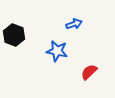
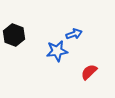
blue arrow: moved 10 px down
blue star: rotated 20 degrees counterclockwise
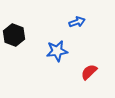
blue arrow: moved 3 px right, 12 px up
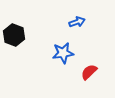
blue star: moved 6 px right, 2 px down
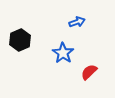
black hexagon: moved 6 px right, 5 px down; rotated 15 degrees clockwise
blue star: rotated 30 degrees counterclockwise
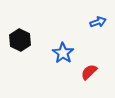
blue arrow: moved 21 px right
black hexagon: rotated 10 degrees counterclockwise
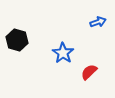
black hexagon: moved 3 px left; rotated 10 degrees counterclockwise
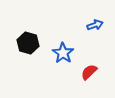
blue arrow: moved 3 px left, 3 px down
black hexagon: moved 11 px right, 3 px down
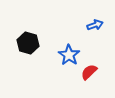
blue star: moved 6 px right, 2 px down
